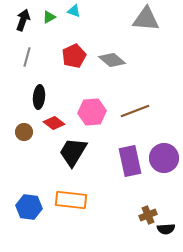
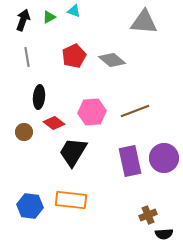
gray triangle: moved 2 px left, 3 px down
gray line: rotated 24 degrees counterclockwise
blue hexagon: moved 1 px right, 1 px up
black semicircle: moved 2 px left, 5 px down
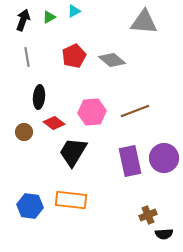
cyan triangle: rotated 48 degrees counterclockwise
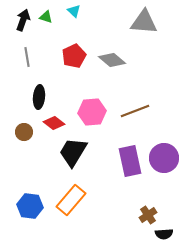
cyan triangle: rotated 48 degrees counterclockwise
green triangle: moved 3 px left; rotated 48 degrees clockwise
orange rectangle: rotated 56 degrees counterclockwise
brown cross: rotated 12 degrees counterclockwise
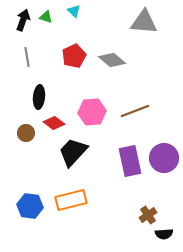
brown circle: moved 2 px right, 1 px down
black trapezoid: rotated 12 degrees clockwise
orange rectangle: rotated 36 degrees clockwise
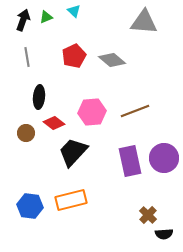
green triangle: rotated 40 degrees counterclockwise
brown cross: rotated 12 degrees counterclockwise
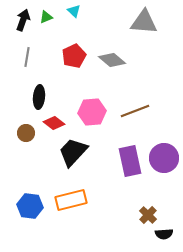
gray line: rotated 18 degrees clockwise
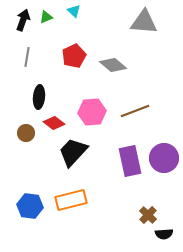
gray diamond: moved 1 px right, 5 px down
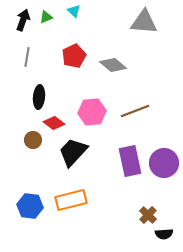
brown circle: moved 7 px right, 7 px down
purple circle: moved 5 px down
